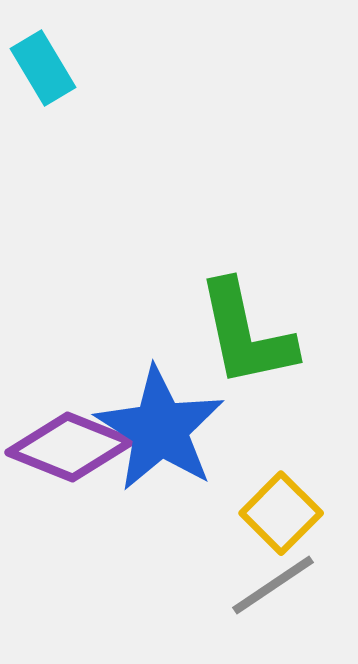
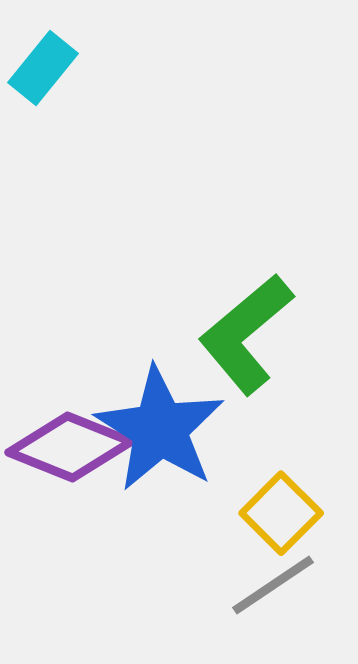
cyan rectangle: rotated 70 degrees clockwise
green L-shape: rotated 62 degrees clockwise
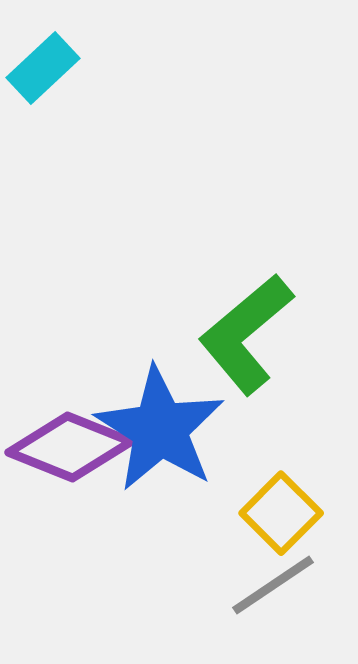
cyan rectangle: rotated 8 degrees clockwise
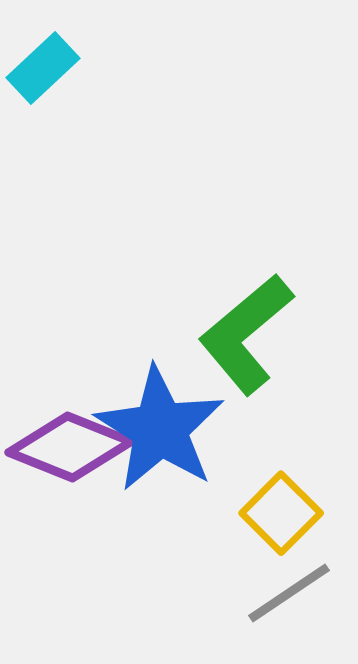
gray line: moved 16 px right, 8 px down
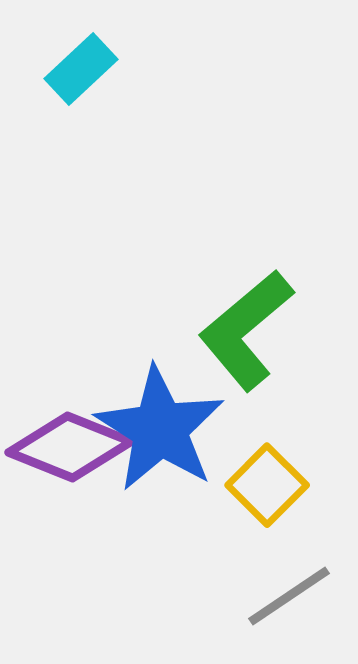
cyan rectangle: moved 38 px right, 1 px down
green L-shape: moved 4 px up
yellow square: moved 14 px left, 28 px up
gray line: moved 3 px down
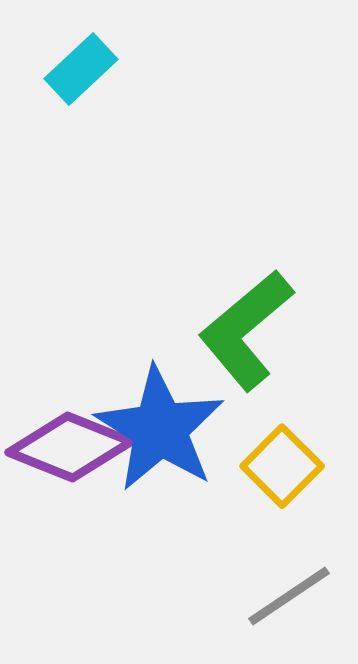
yellow square: moved 15 px right, 19 px up
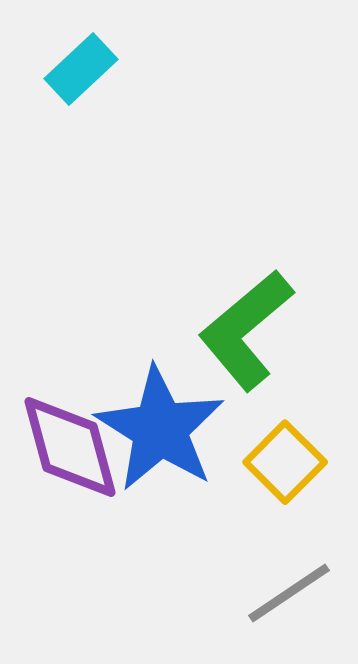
purple diamond: rotated 53 degrees clockwise
yellow square: moved 3 px right, 4 px up
gray line: moved 3 px up
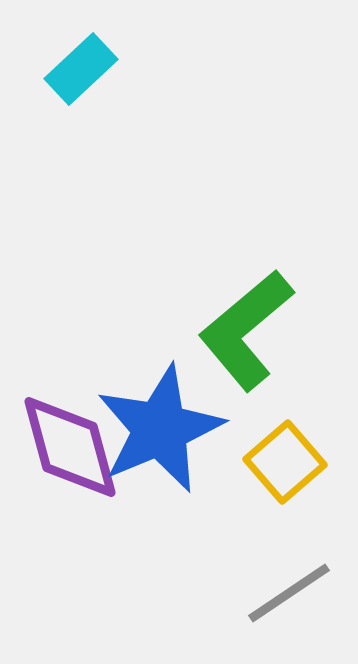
blue star: rotated 17 degrees clockwise
yellow square: rotated 4 degrees clockwise
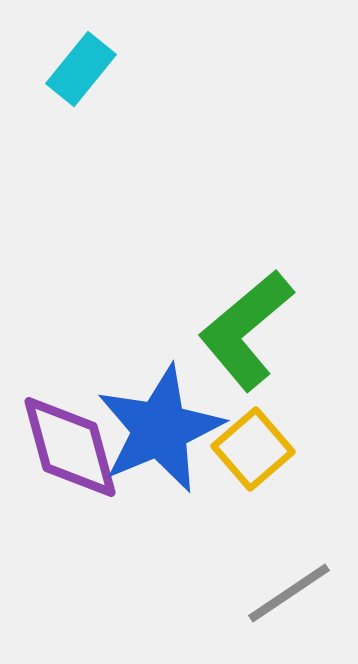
cyan rectangle: rotated 8 degrees counterclockwise
yellow square: moved 32 px left, 13 px up
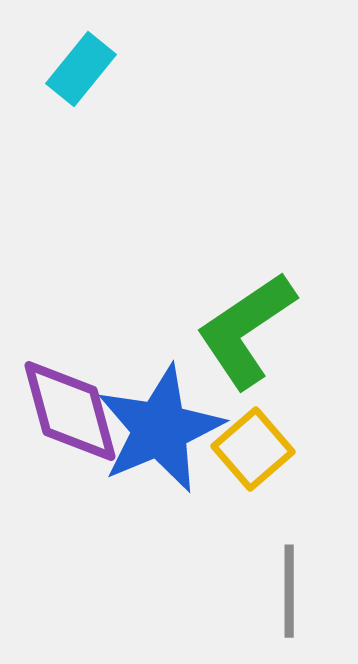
green L-shape: rotated 6 degrees clockwise
purple diamond: moved 36 px up
gray line: moved 2 px up; rotated 56 degrees counterclockwise
